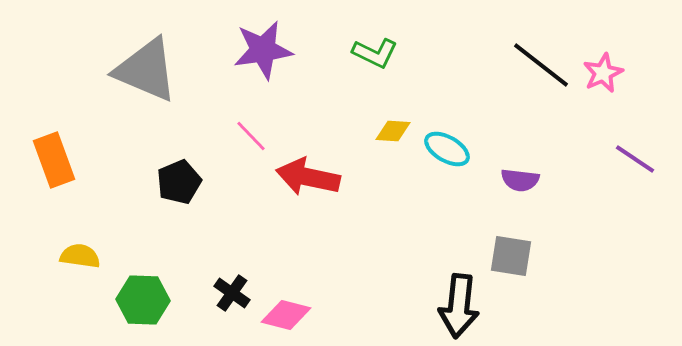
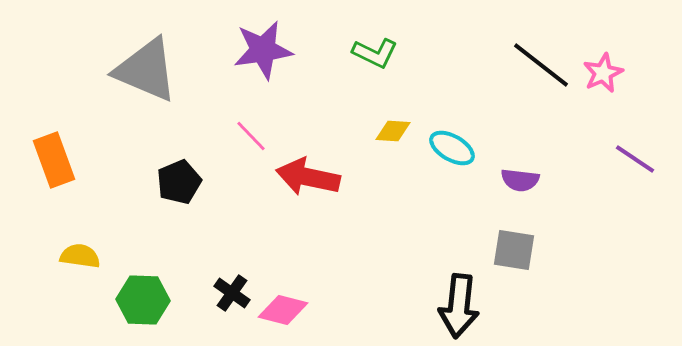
cyan ellipse: moved 5 px right, 1 px up
gray square: moved 3 px right, 6 px up
pink diamond: moved 3 px left, 5 px up
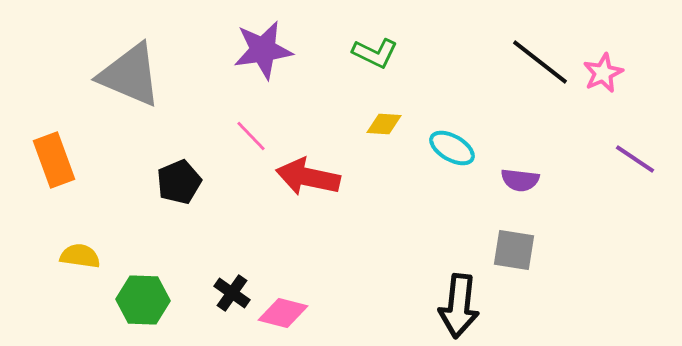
black line: moved 1 px left, 3 px up
gray triangle: moved 16 px left, 5 px down
yellow diamond: moved 9 px left, 7 px up
pink diamond: moved 3 px down
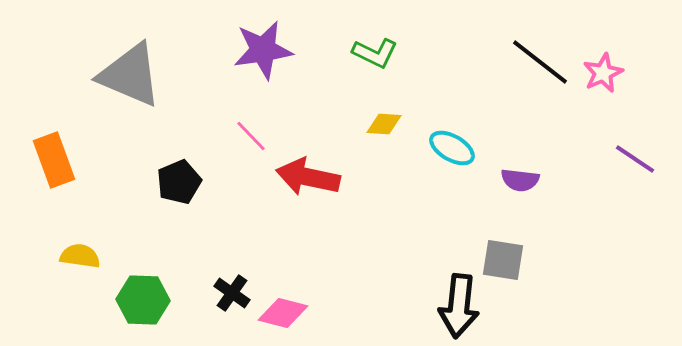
gray square: moved 11 px left, 10 px down
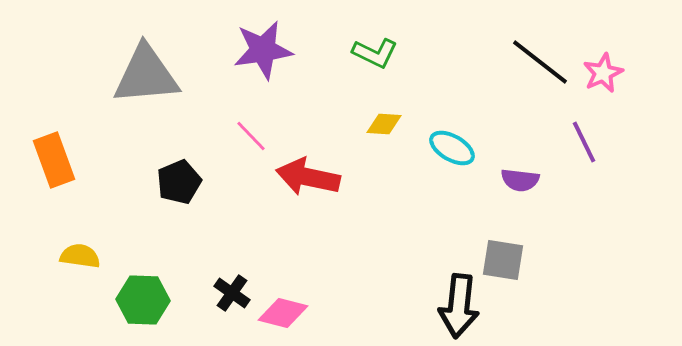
gray triangle: moved 16 px right; rotated 28 degrees counterclockwise
purple line: moved 51 px left, 17 px up; rotated 30 degrees clockwise
